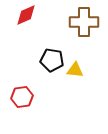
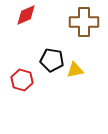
yellow triangle: rotated 18 degrees counterclockwise
red hexagon: moved 17 px up; rotated 25 degrees clockwise
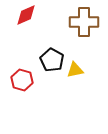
black pentagon: rotated 20 degrees clockwise
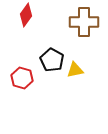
red diamond: rotated 30 degrees counterclockwise
red hexagon: moved 2 px up
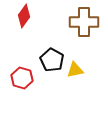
red diamond: moved 2 px left, 1 px down
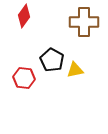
red hexagon: moved 2 px right; rotated 10 degrees counterclockwise
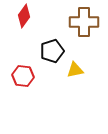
black pentagon: moved 9 px up; rotated 25 degrees clockwise
red hexagon: moved 1 px left, 2 px up
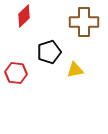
red diamond: rotated 10 degrees clockwise
black pentagon: moved 3 px left, 1 px down
red hexagon: moved 7 px left, 3 px up
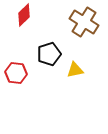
red diamond: moved 1 px up
brown cross: rotated 32 degrees clockwise
black pentagon: moved 2 px down
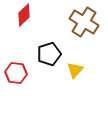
yellow triangle: rotated 36 degrees counterclockwise
